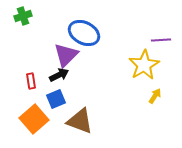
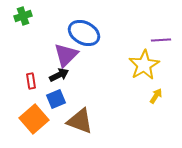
yellow arrow: moved 1 px right
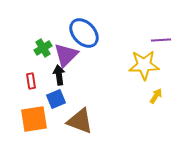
green cross: moved 20 px right, 32 px down; rotated 12 degrees counterclockwise
blue ellipse: rotated 20 degrees clockwise
yellow star: rotated 28 degrees clockwise
black arrow: rotated 72 degrees counterclockwise
orange square: rotated 32 degrees clockwise
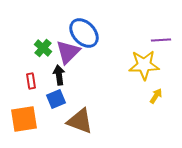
green cross: rotated 18 degrees counterclockwise
purple triangle: moved 2 px right, 3 px up
orange square: moved 10 px left
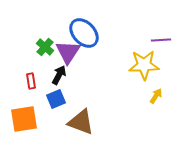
green cross: moved 2 px right, 1 px up
purple triangle: rotated 12 degrees counterclockwise
black arrow: rotated 36 degrees clockwise
brown triangle: moved 1 px right, 1 px down
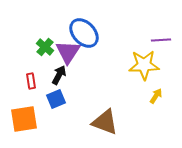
brown triangle: moved 24 px right
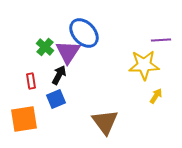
brown triangle: rotated 32 degrees clockwise
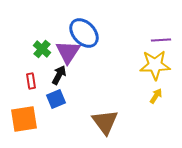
green cross: moved 3 px left, 2 px down
yellow star: moved 11 px right
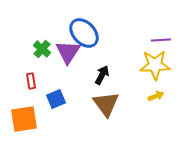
black arrow: moved 43 px right
yellow arrow: rotated 35 degrees clockwise
brown triangle: moved 1 px right, 18 px up
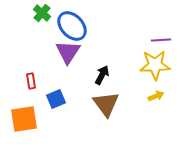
blue ellipse: moved 12 px left, 7 px up
green cross: moved 36 px up
